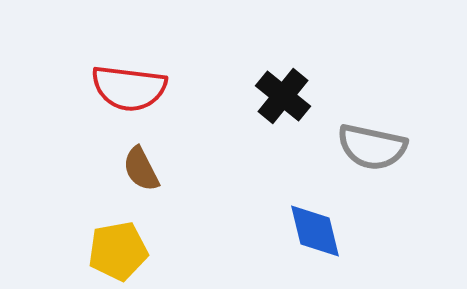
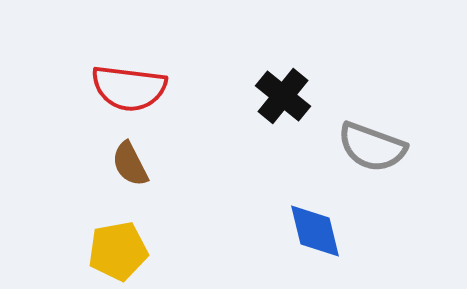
gray semicircle: rotated 8 degrees clockwise
brown semicircle: moved 11 px left, 5 px up
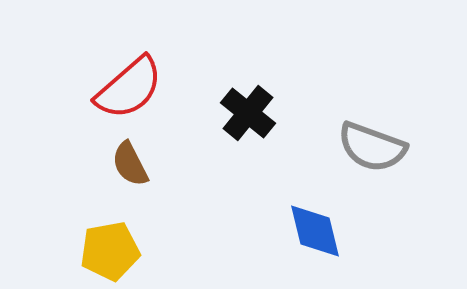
red semicircle: rotated 48 degrees counterclockwise
black cross: moved 35 px left, 17 px down
yellow pentagon: moved 8 px left
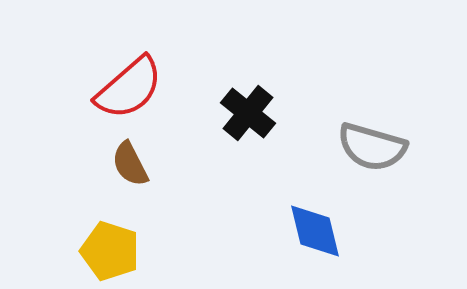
gray semicircle: rotated 4 degrees counterclockwise
yellow pentagon: rotated 28 degrees clockwise
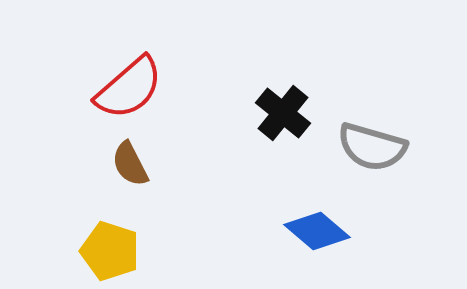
black cross: moved 35 px right
blue diamond: moved 2 px right; rotated 36 degrees counterclockwise
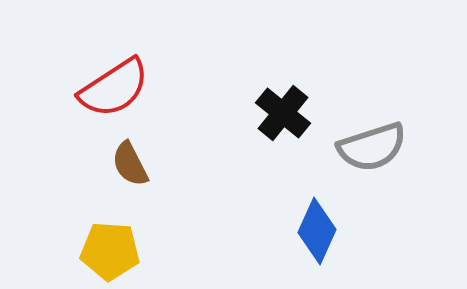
red semicircle: moved 15 px left; rotated 8 degrees clockwise
gray semicircle: rotated 34 degrees counterclockwise
blue diamond: rotated 74 degrees clockwise
yellow pentagon: rotated 14 degrees counterclockwise
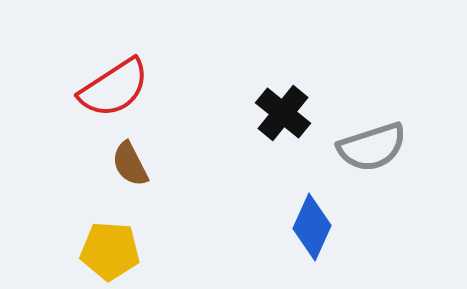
blue diamond: moved 5 px left, 4 px up
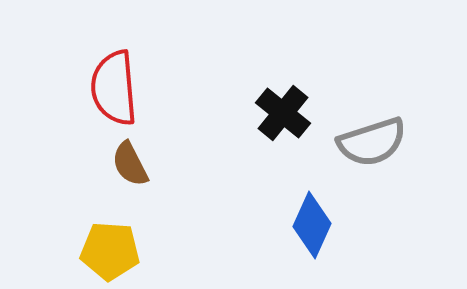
red semicircle: rotated 118 degrees clockwise
gray semicircle: moved 5 px up
blue diamond: moved 2 px up
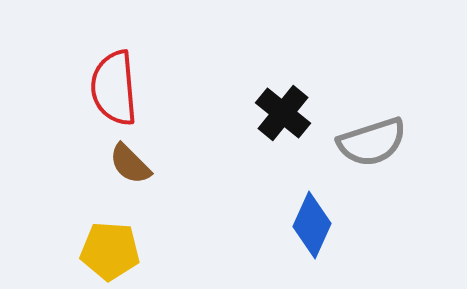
brown semicircle: rotated 18 degrees counterclockwise
